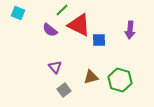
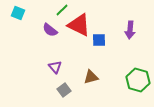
green hexagon: moved 18 px right
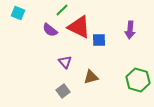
red triangle: moved 2 px down
purple triangle: moved 10 px right, 5 px up
gray square: moved 1 px left, 1 px down
